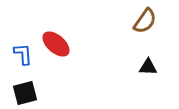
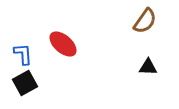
red ellipse: moved 7 px right
black square: moved 10 px up; rotated 15 degrees counterclockwise
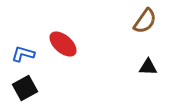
blue L-shape: rotated 70 degrees counterclockwise
black square: moved 5 px down
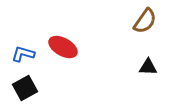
red ellipse: moved 3 px down; rotated 12 degrees counterclockwise
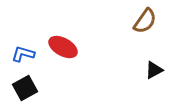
black triangle: moved 6 px right, 3 px down; rotated 30 degrees counterclockwise
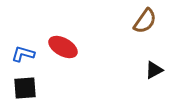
black square: rotated 25 degrees clockwise
